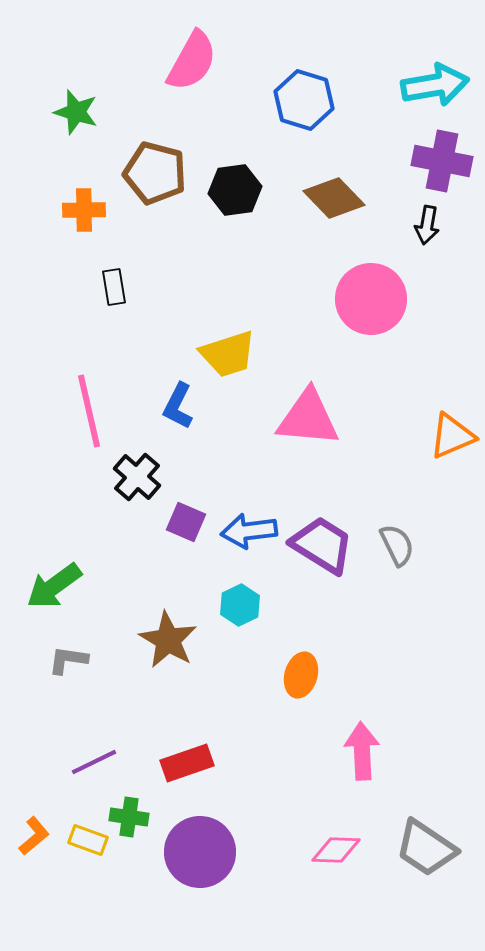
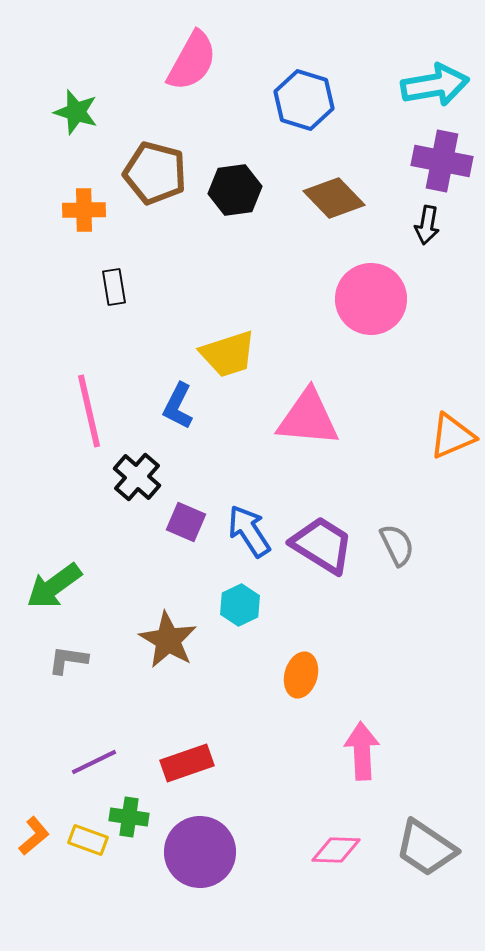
blue arrow: rotated 64 degrees clockwise
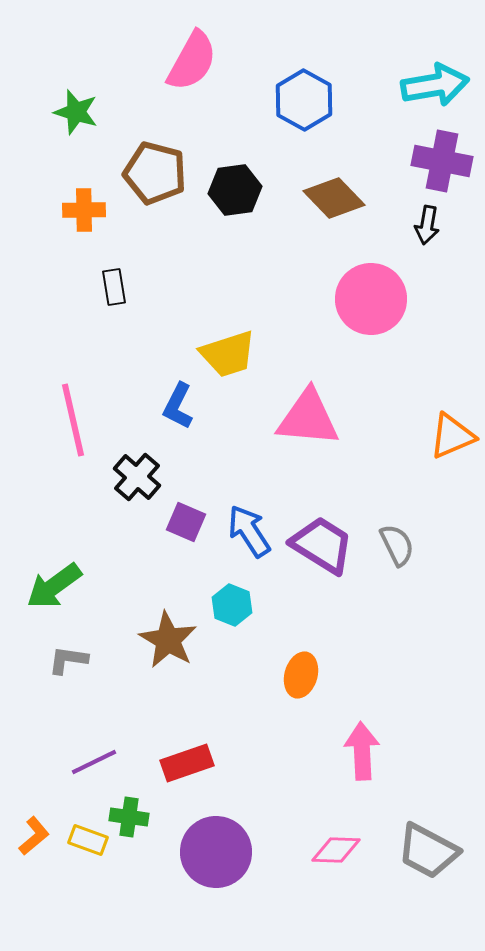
blue hexagon: rotated 12 degrees clockwise
pink line: moved 16 px left, 9 px down
cyan hexagon: moved 8 px left; rotated 12 degrees counterclockwise
gray trapezoid: moved 2 px right, 3 px down; rotated 6 degrees counterclockwise
purple circle: moved 16 px right
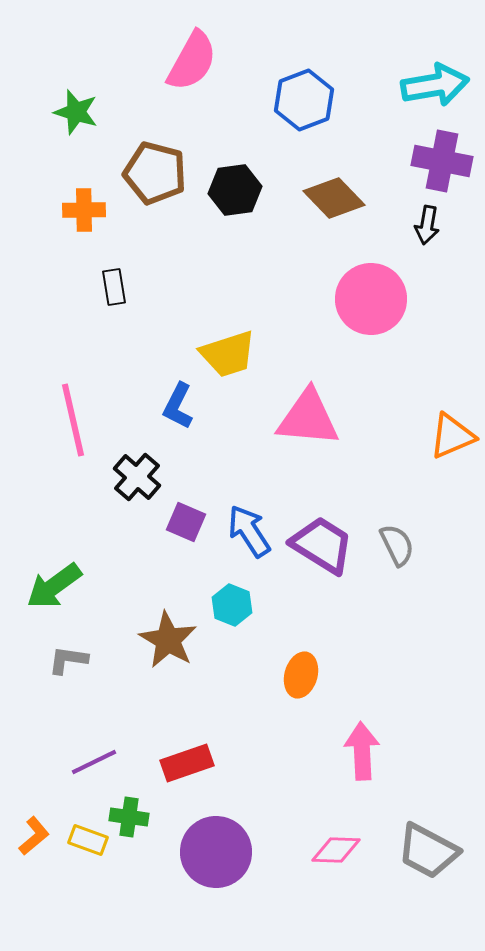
blue hexagon: rotated 10 degrees clockwise
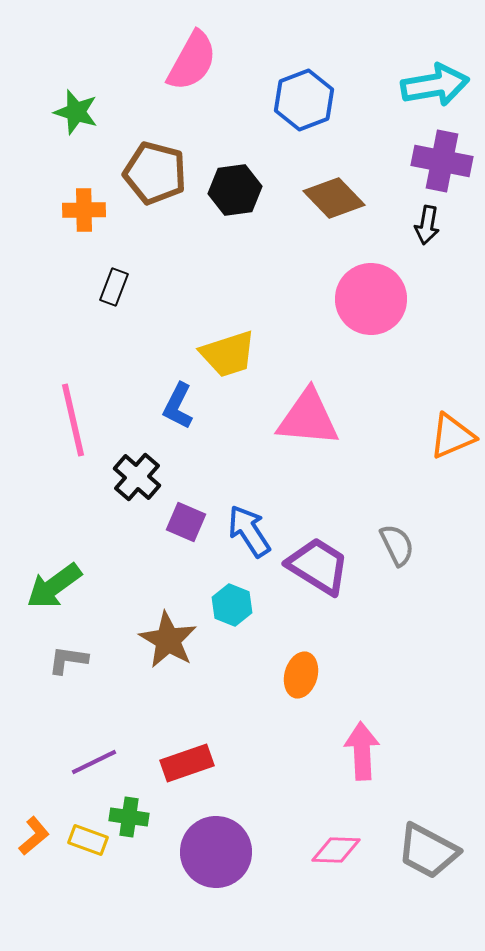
black rectangle: rotated 30 degrees clockwise
purple trapezoid: moved 4 px left, 21 px down
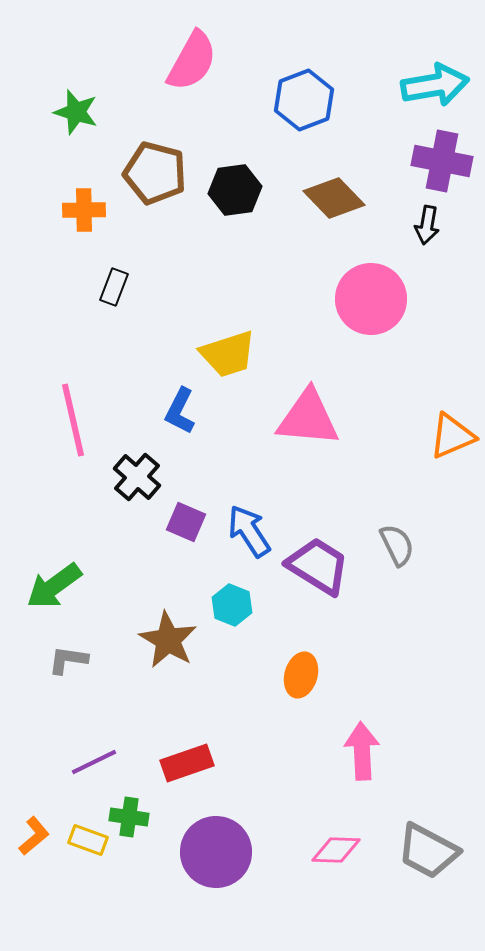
blue L-shape: moved 2 px right, 5 px down
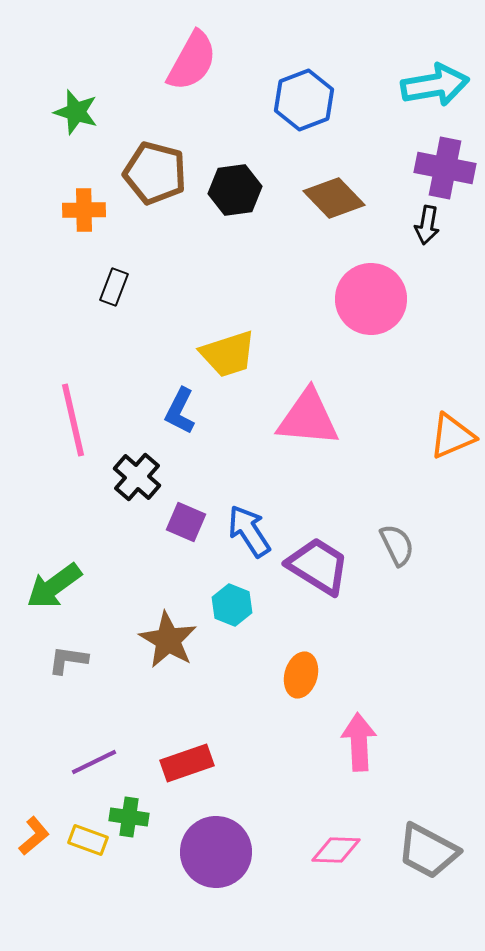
purple cross: moved 3 px right, 7 px down
pink arrow: moved 3 px left, 9 px up
